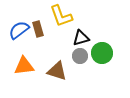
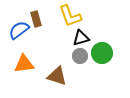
yellow L-shape: moved 9 px right
brown rectangle: moved 2 px left, 10 px up
orange triangle: moved 2 px up
brown triangle: moved 5 px down
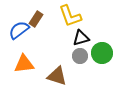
brown rectangle: rotated 49 degrees clockwise
